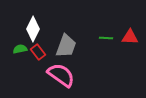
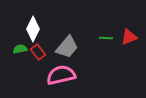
red triangle: moved 1 px left; rotated 24 degrees counterclockwise
gray trapezoid: moved 1 px right, 1 px down; rotated 20 degrees clockwise
pink semicircle: rotated 48 degrees counterclockwise
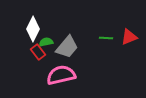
green semicircle: moved 26 px right, 7 px up
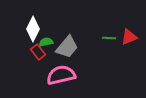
green line: moved 3 px right
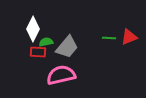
red rectangle: rotated 49 degrees counterclockwise
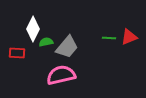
red rectangle: moved 21 px left, 1 px down
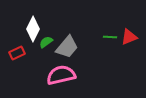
green line: moved 1 px right, 1 px up
green semicircle: rotated 24 degrees counterclockwise
red rectangle: rotated 28 degrees counterclockwise
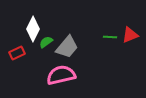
red triangle: moved 1 px right, 2 px up
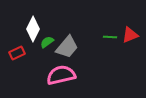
green semicircle: moved 1 px right
